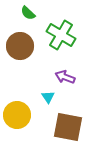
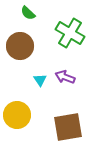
green cross: moved 9 px right, 2 px up
cyan triangle: moved 8 px left, 17 px up
brown square: rotated 20 degrees counterclockwise
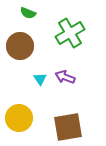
green semicircle: rotated 21 degrees counterclockwise
green cross: rotated 28 degrees clockwise
cyan triangle: moved 1 px up
yellow circle: moved 2 px right, 3 px down
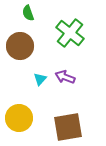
green semicircle: rotated 49 degrees clockwise
green cross: rotated 20 degrees counterclockwise
cyan triangle: rotated 16 degrees clockwise
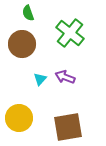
brown circle: moved 2 px right, 2 px up
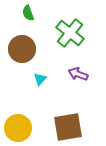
brown circle: moved 5 px down
purple arrow: moved 13 px right, 3 px up
yellow circle: moved 1 px left, 10 px down
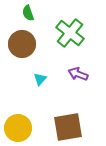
brown circle: moved 5 px up
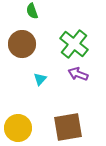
green semicircle: moved 4 px right, 2 px up
green cross: moved 4 px right, 11 px down
